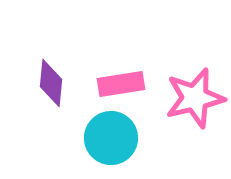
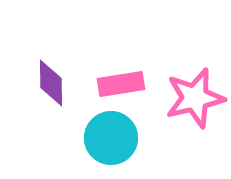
purple diamond: rotated 6 degrees counterclockwise
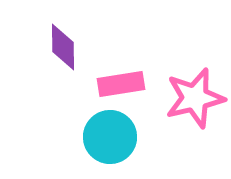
purple diamond: moved 12 px right, 36 px up
cyan circle: moved 1 px left, 1 px up
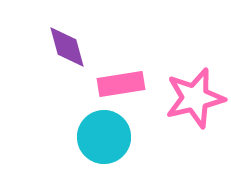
purple diamond: moved 4 px right; rotated 15 degrees counterclockwise
cyan circle: moved 6 px left
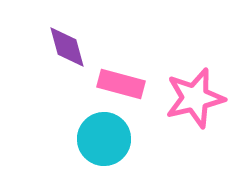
pink rectangle: rotated 24 degrees clockwise
cyan circle: moved 2 px down
